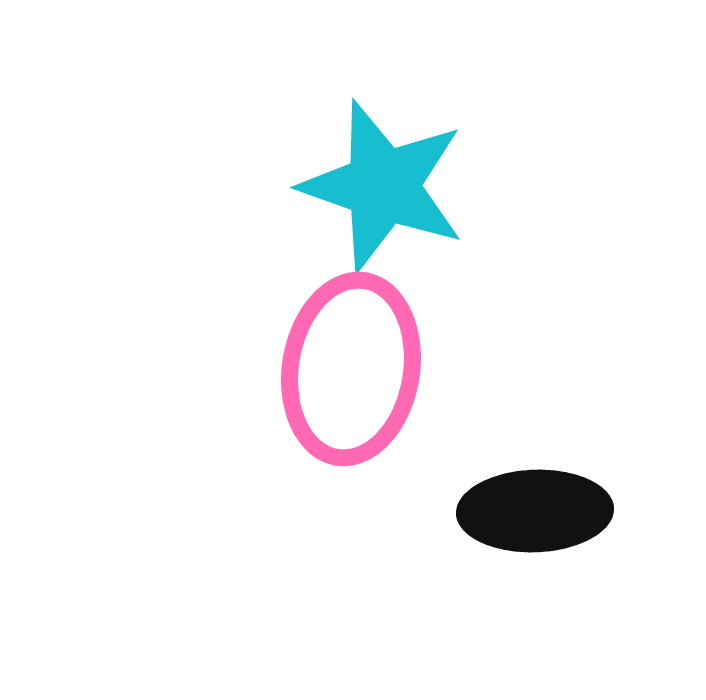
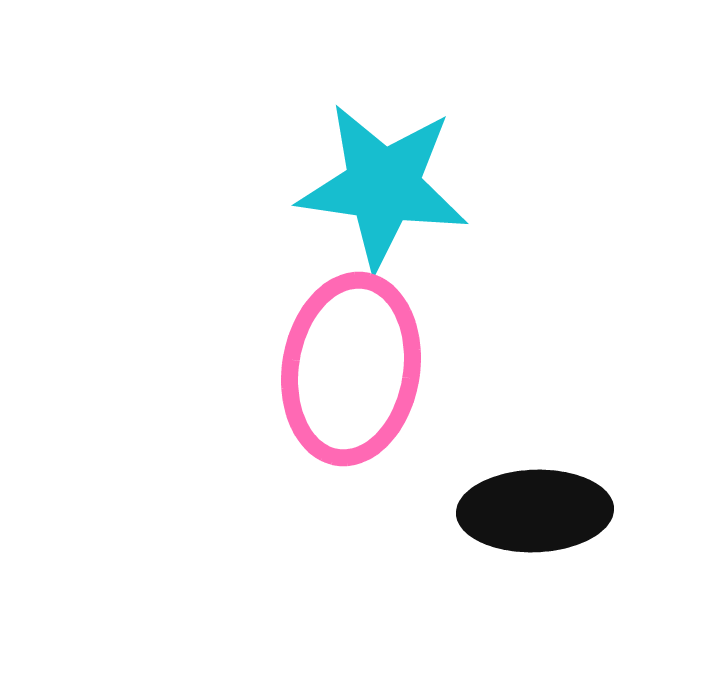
cyan star: rotated 11 degrees counterclockwise
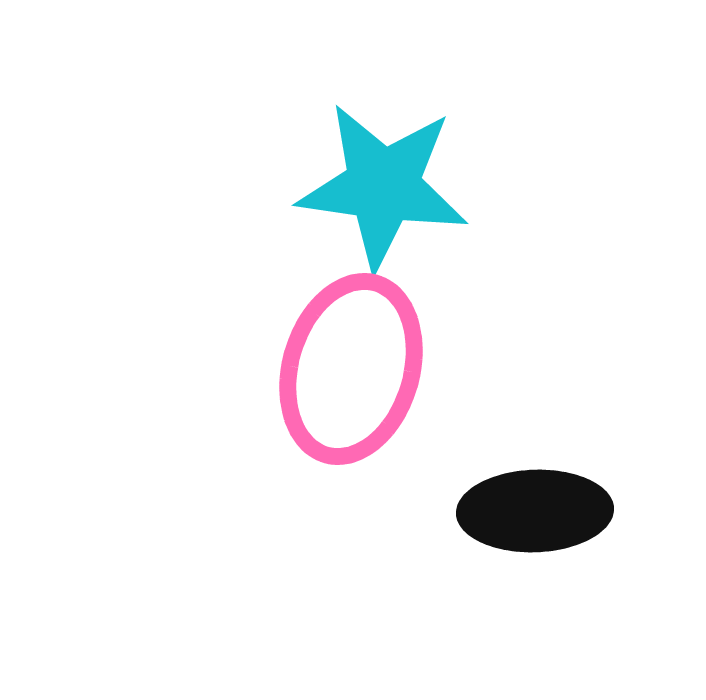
pink ellipse: rotated 7 degrees clockwise
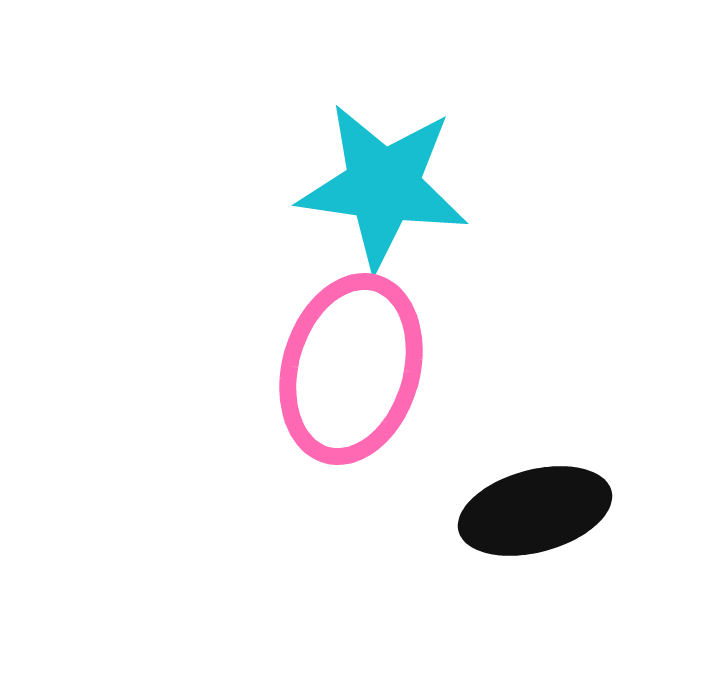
black ellipse: rotated 13 degrees counterclockwise
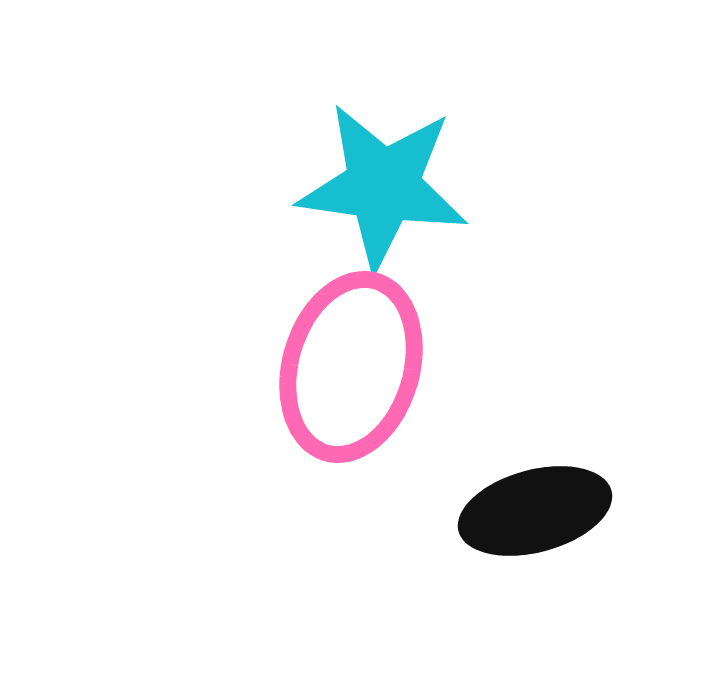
pink ellipse: moved 2 px up
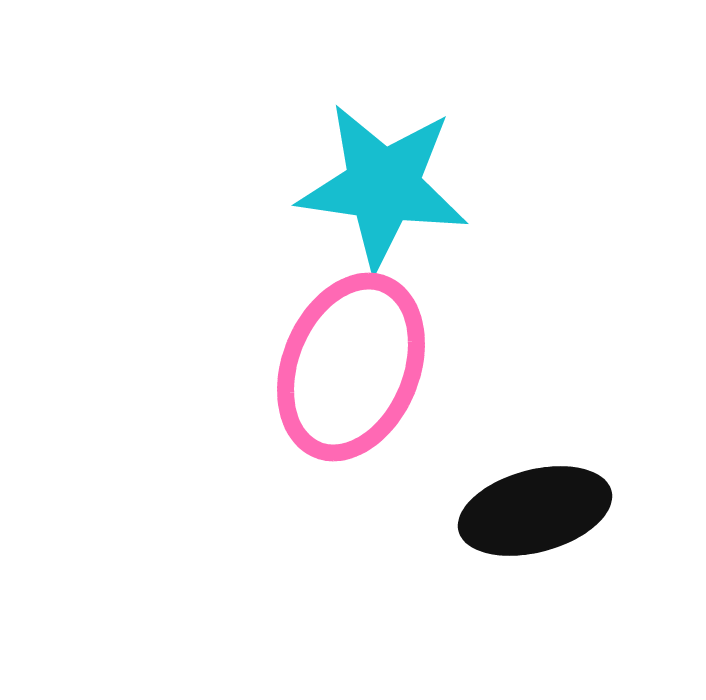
pink ellipse: rotated 6 degrees clockwise
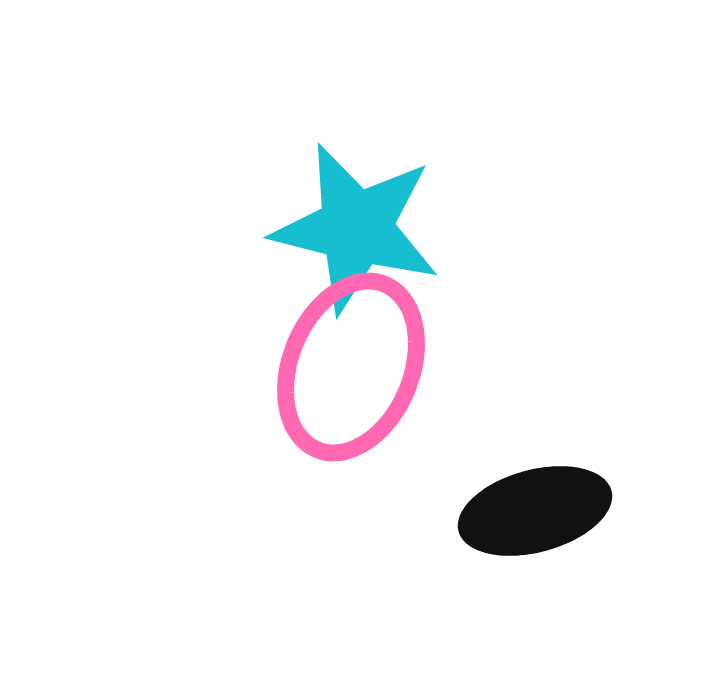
cyan star: moved 27 px left, 42 px down; rotated 6 degrees clockwise
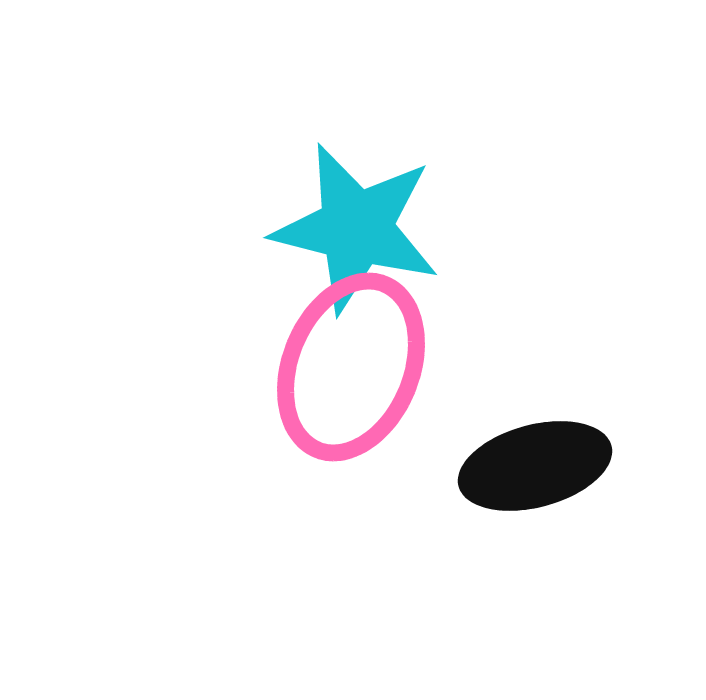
black ellipse: moved 45 px up
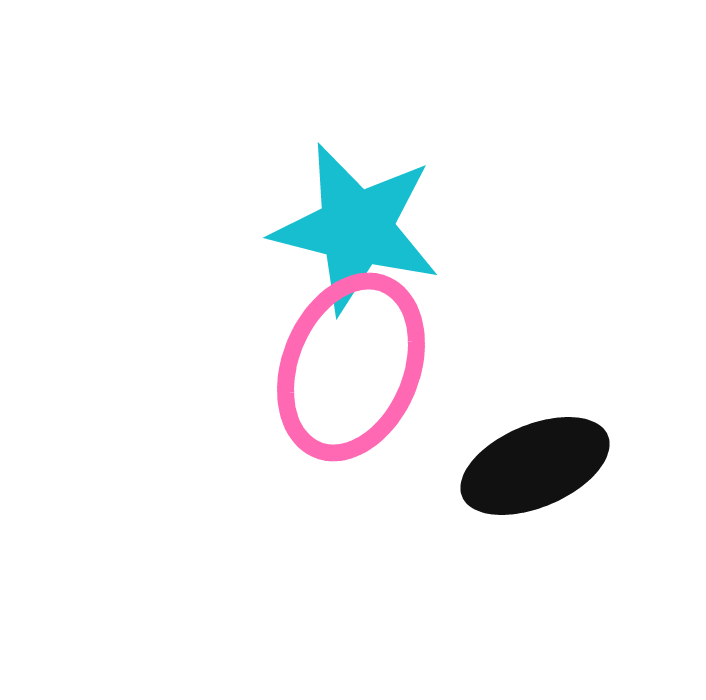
black ellipse: rotated 8 degrees counterclockwise
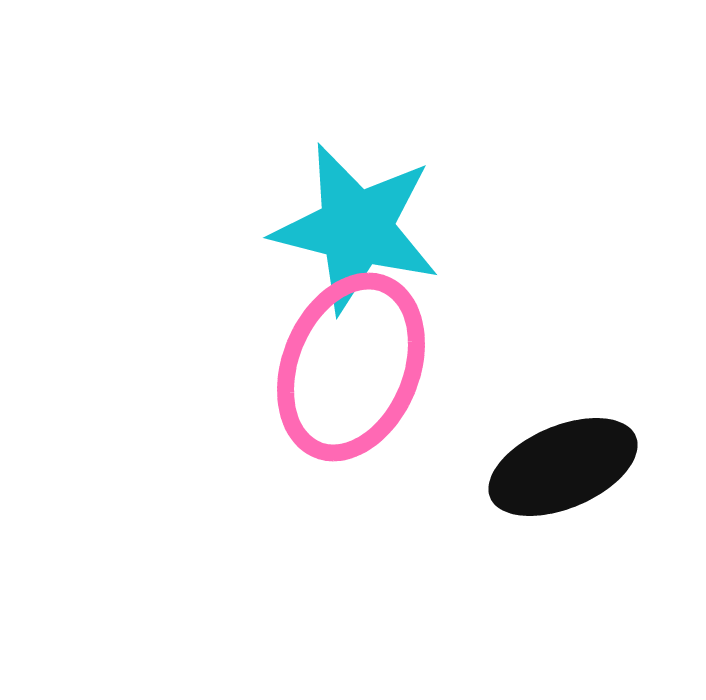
black ellipse: moved 28 px right, 1 px down
